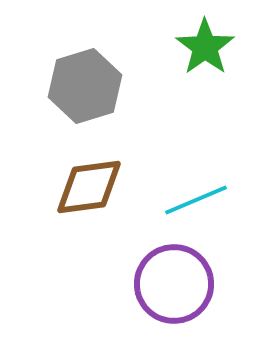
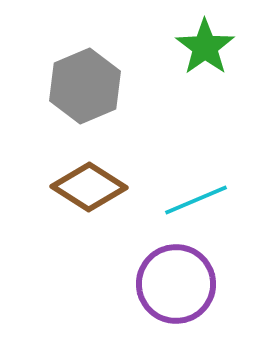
gray hexagon: rotated 6 degrees counterclockwise
brown diamond: rotated 40 degrees clockwise
purple circle: moved 2 px right
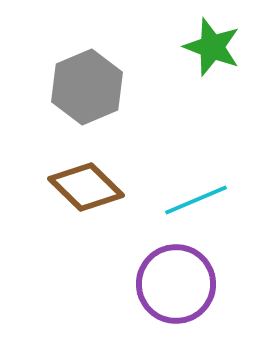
green star: moved 7 px right; rotated 16 degrees counterclockwise
gray hexagon: moved 2 px right, 1 px down
brown diamond: moved 3 px left; rotated 12 degrees clockwise
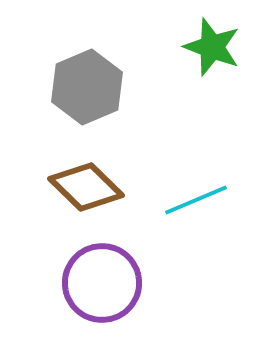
purple circle: moved 74 px left, 1 px up
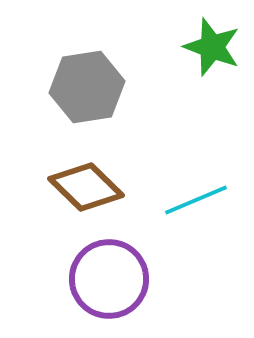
gray hexagon: rotated 14 degrees clockwise
purple circle: moved 7 px right, 4 px up
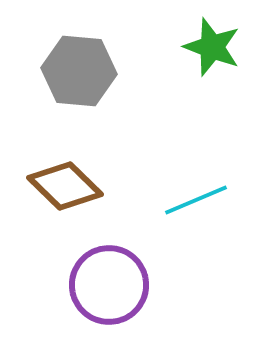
gray hexagon: moved 8 px left, 16 px up; rotated 14 degrees clockwise
brown diamond: moved 21 px left, 1 px up
purple circle: moved 6 px down
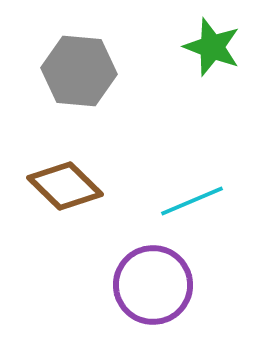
cyan line: moved 4 px left, 1 px down
purple circle: moved 44 px right
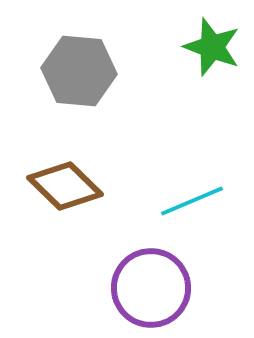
purple circle: moved 2 px left, 3 px down
